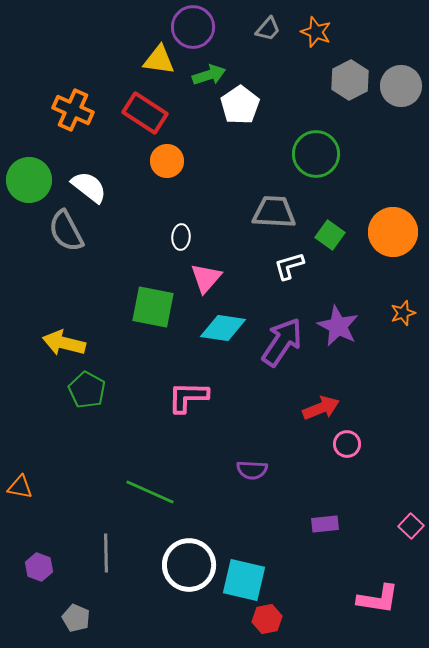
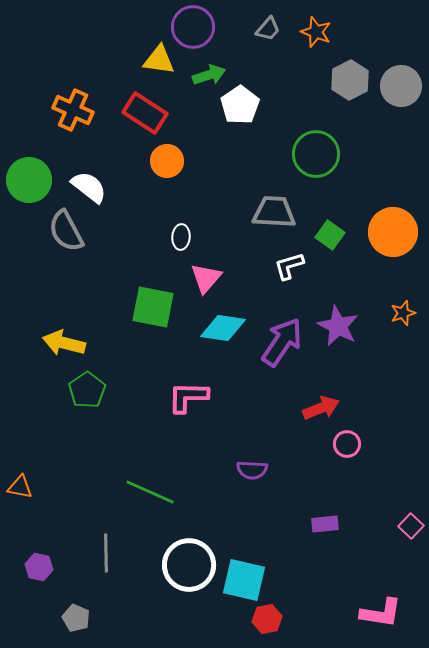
green pentagon at (87, 390): rotated 9 degrees clockwise
purple hexagon at (39, 567): rotated 8 degrees counterclockwise
pink L-shape at (378, 599): moved 3 px right, 14 px down
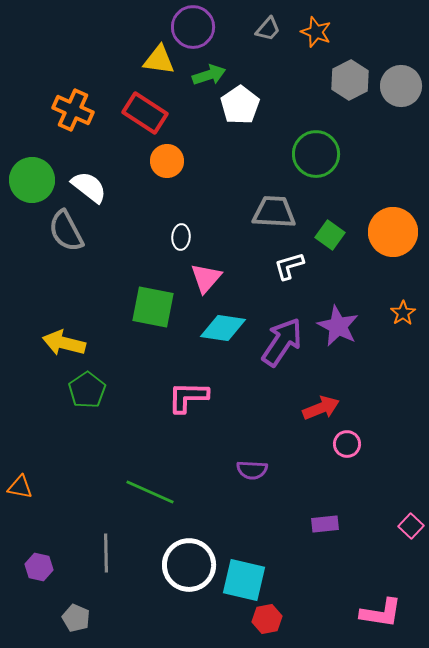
green circle at (29, 180): moved 3 px right
orange star at (403, 313): rotated 15 degrees counterclockwise
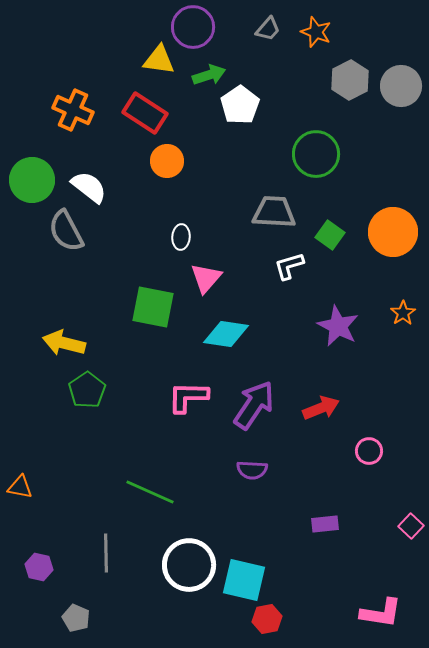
cyan diamond at (223, 328): moved 3 px right, 6 px down
purple arrow at (282, 342): moved 28 px left, 63 px down
pink circle at (347, 444): moved 22 px right, 7 px down
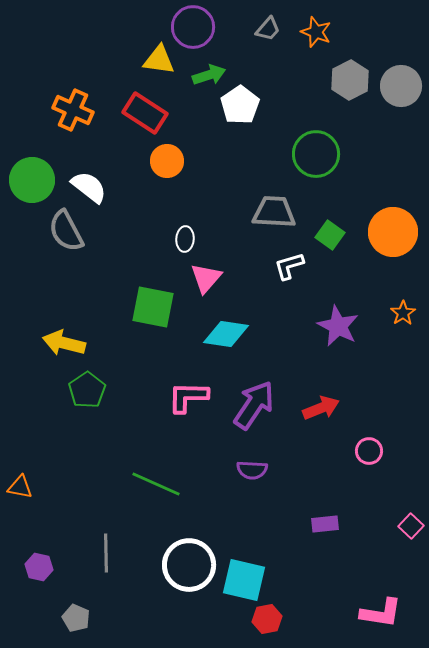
white ellipse at (181, 237): moved 4 px right, 2 px down
green line at (150, 492): moved 6 px right, 8 px up
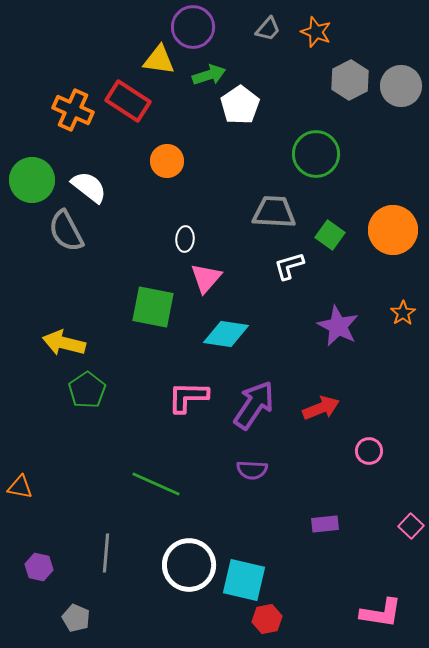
red rectangle at (145, 113): moved 17 px left, 12 px up
orange circle at (393, 232): moved 2 px up
gray line at (106, 553): rotated 6 degrees clockwise
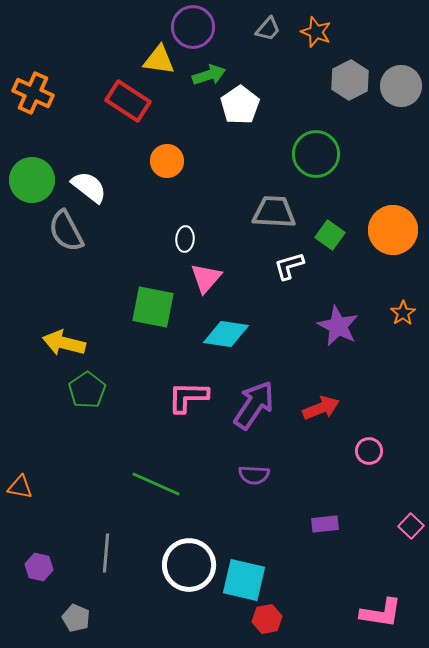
orange cross at (73, 110): moved 40 px left, 17 px up
purple semicircle at (252, 470): moved 2 px right, 5 px down
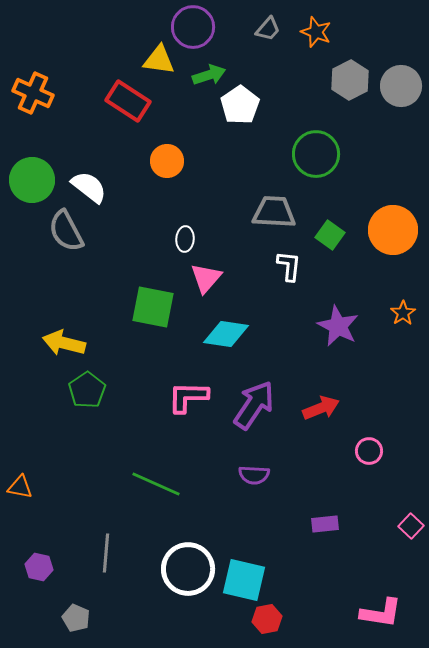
white L-shape at (289, 266): rotated 112 degrees clockwise
white circle at (189, 565): moved 1 px left, 4 px down
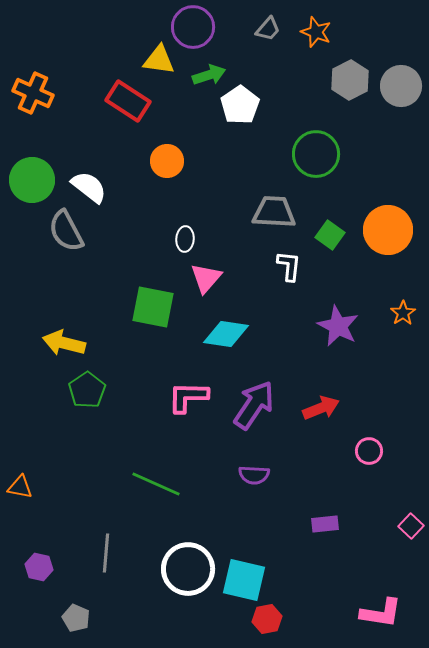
orange circle at (393, 230): moved 5 px left
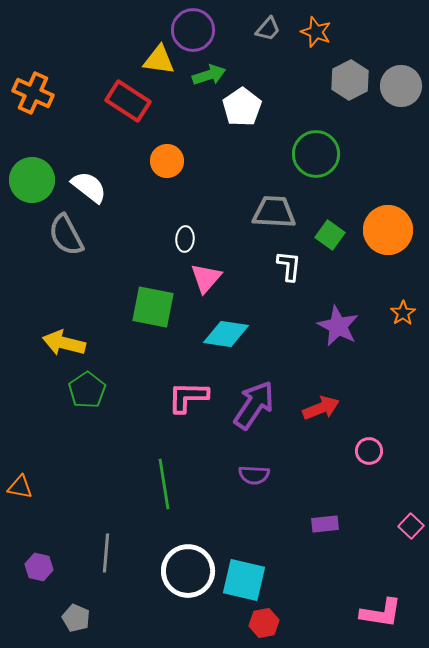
purple circle at (193, 27): moved 3 px down
white pentagon at (240, 105): moved 2 px right, 2 px down
gray semicircle at (66, 231): moved 4 px down
green line at (156, 484): moved 8 px right; rotated 57 degrees clockwise
white circle at (188, 569): moved 2 px down
red hexagon at (267, 619): moved 3 px left, 4 px down
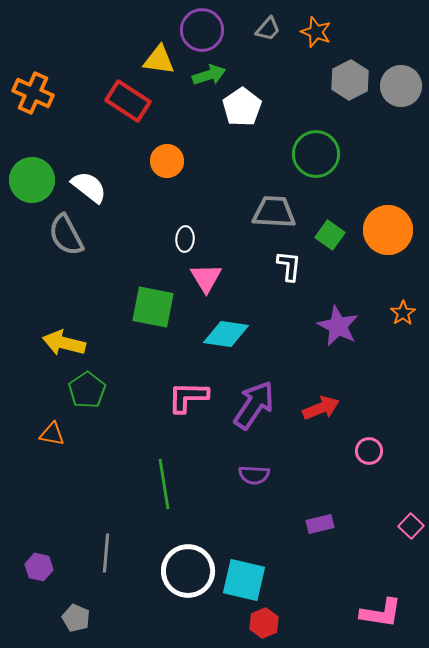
purple circle at (193, 30): moved 9 px right
pink triangle at (206, 278): rotated 12 degrees counterclockwise
orange triangle at (20, 487): moved 32 px right, 53 px up
purple rectangle at (325, 524): moved 5 px left; rotated 8 degrees counterclockwise
red hexagon at (264, 623): rotated 12 degrees counterclockwise
